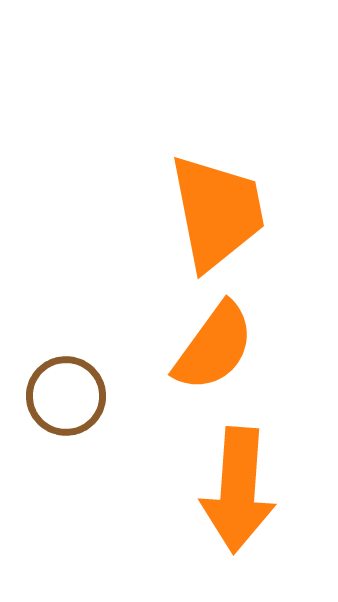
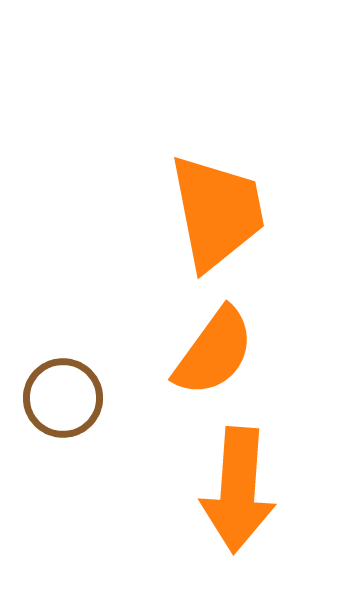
orange semicircle: moved 5 px down
brown circle: moved 3 px left, 2 px down
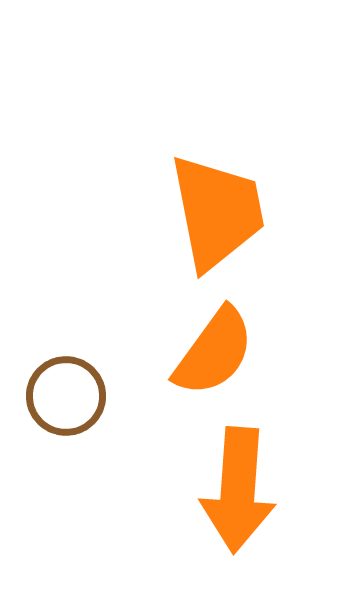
brown circle: moved 3 px right, 2 px up
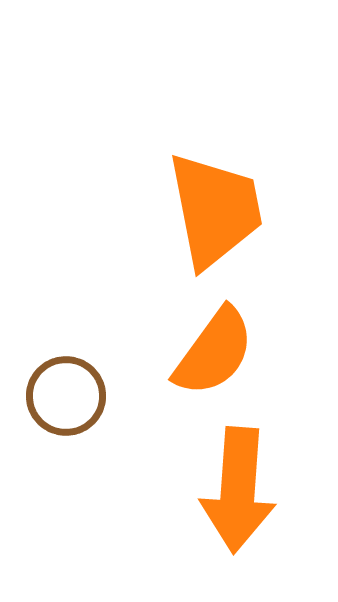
orange trapezoid: moved 2 px left, 2 px up
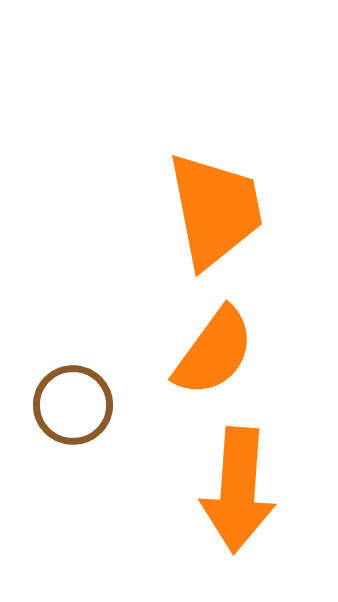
brown circle: moved 7 px right, 9 px down
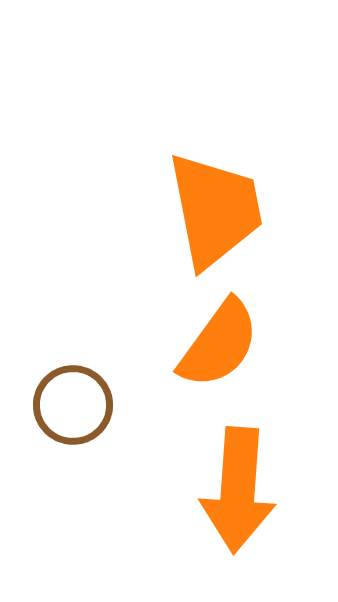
orange semicircle: moved 5 px right, 8 px up
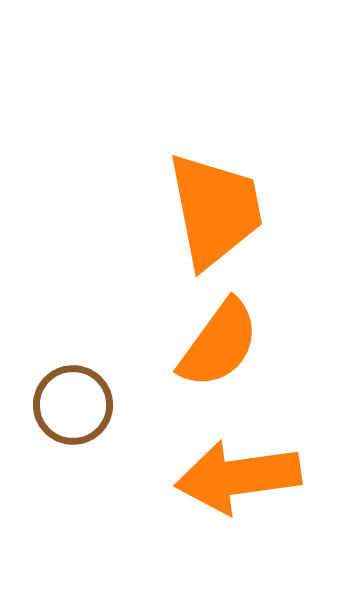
orange arrow: moved 13 px up; rotated 78 degrees clockwise
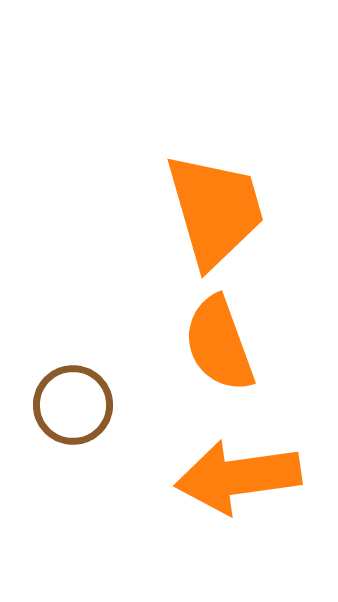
orange trapezoid: rotated 5 degrees counterclockwise
orange semicircle: rotated 124 degrees clockwise
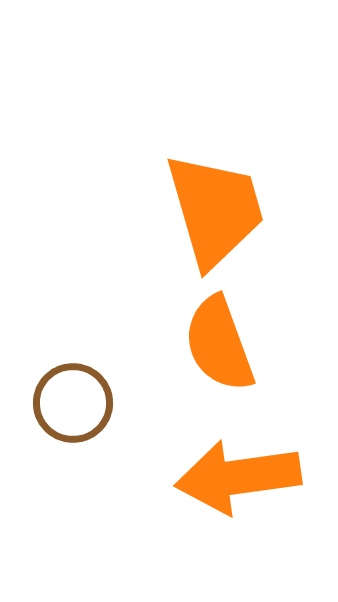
brown circle: moved 2 px up
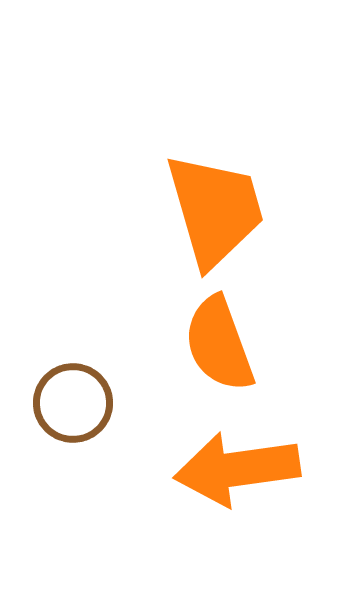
orange arrow: moved 1 px left, 8 px up
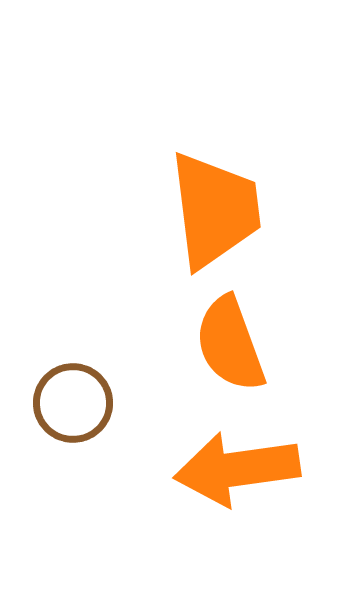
orange trapezoid: rotated 9 degrees clockwise
orange semicircle: moved 11 px right
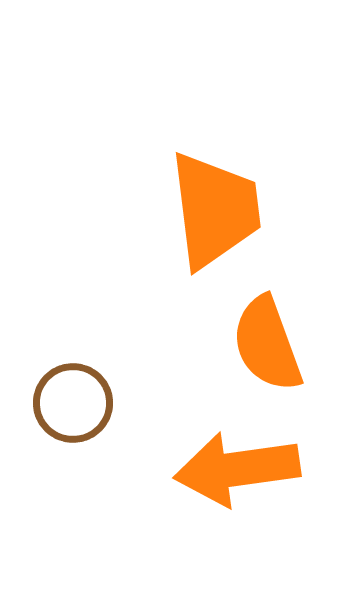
orange semicircle: moved 37 px right
